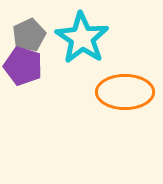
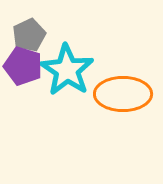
cyan star: moved 15 px left, 32 px down
orange ellipse: moved 2 px left, 2 px down
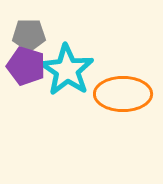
gray pentagon: rotated 24 degrees clockwise
purple pentagon: moved 3 px right
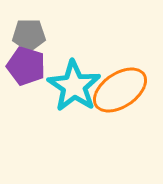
cyan star: moved 7 px right, 16 px down
orange ellipse: moved 3 px left, 4 px up; rotated 34 degrees counterclockwise
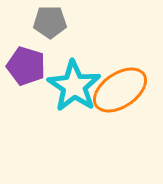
gray pentagon: moved 21 px right, 13 px up
